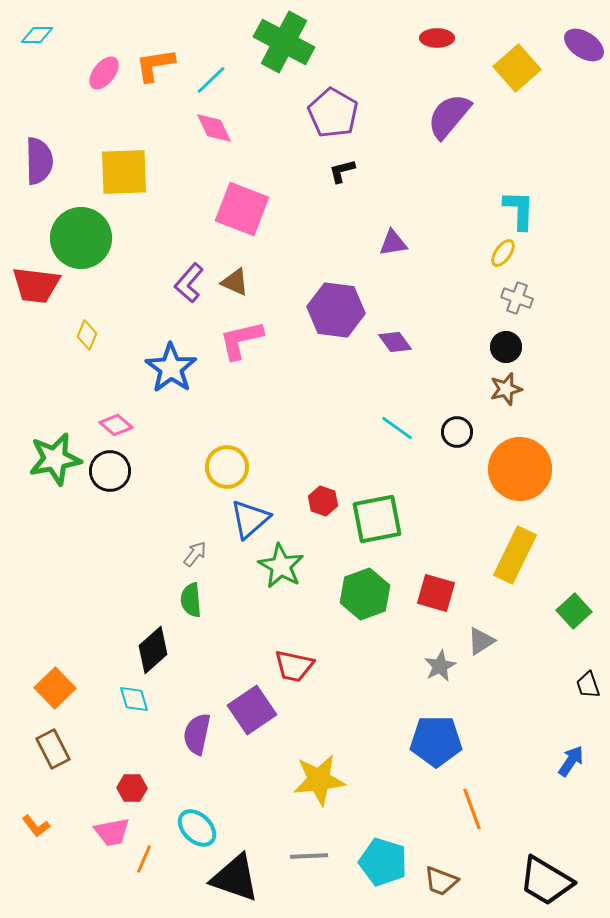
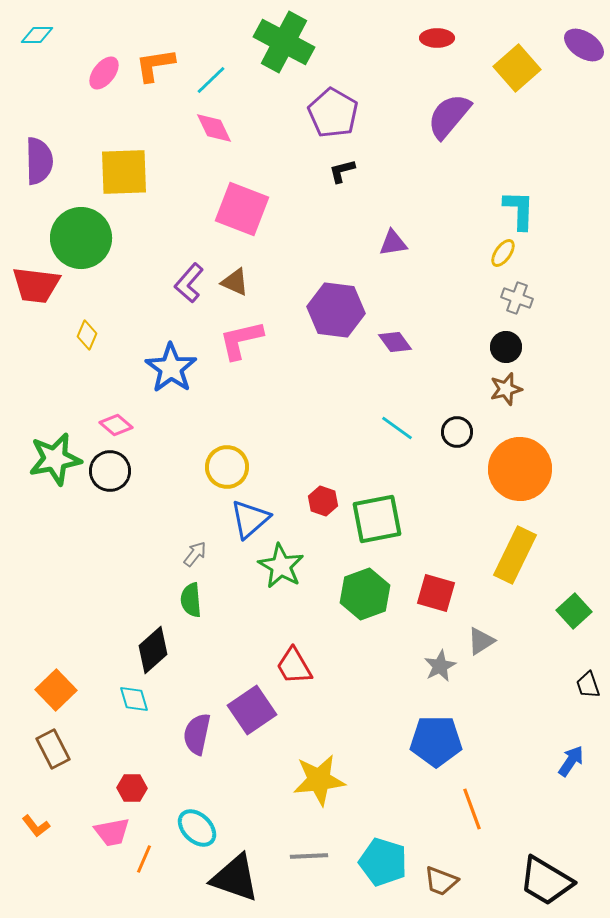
red trapezoid at (294, 666): rotated 48 degrees clockwise
orange square at (55, 688): moved 1 px right, 2 px down
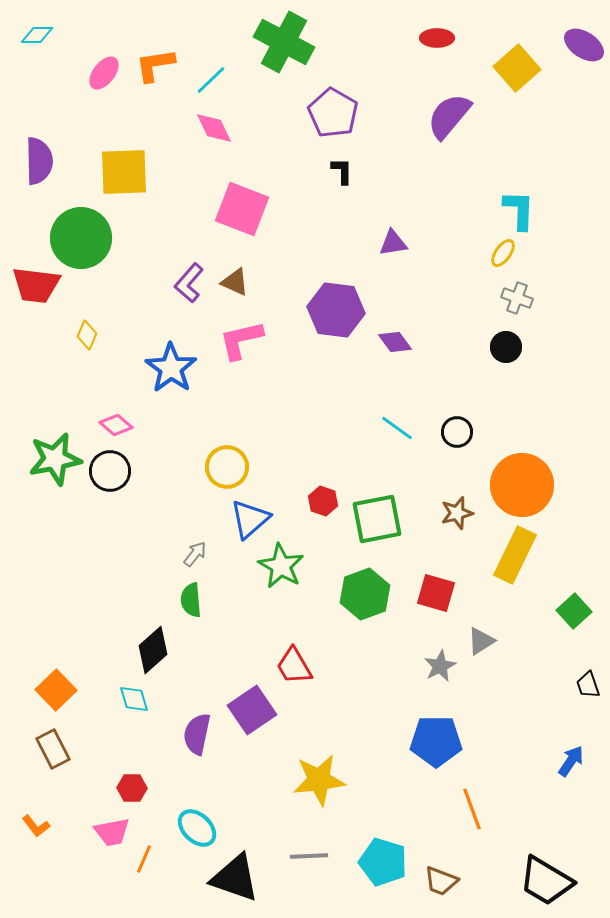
black L-shape at (342, 171): rotated 104 degrees clockwise
brown star at (506, 389): moved 49 px left, 124 px down
orange circle at (520, 469): moved 2 px right, 16 px down
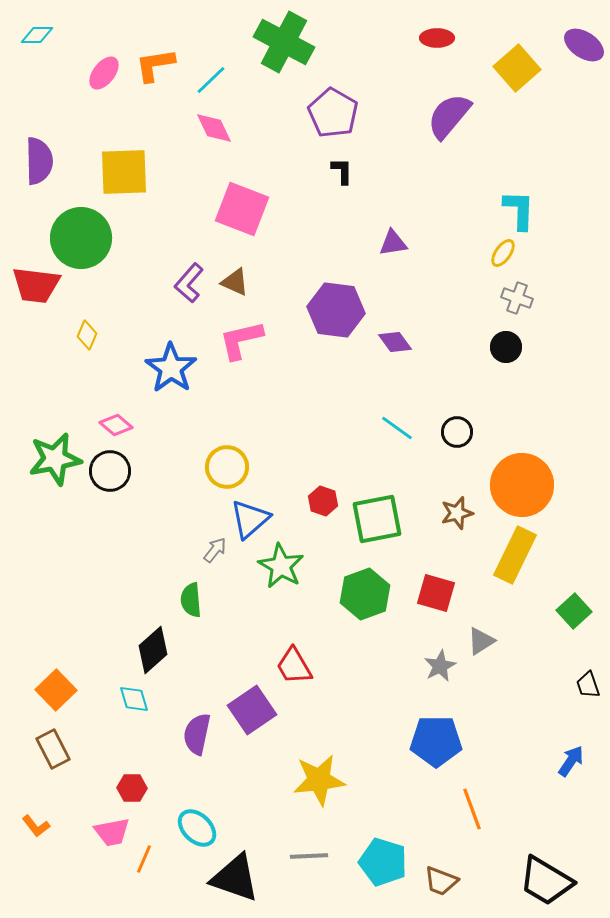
gray arrow at (195, 554): moved 20 px right, 4 px up
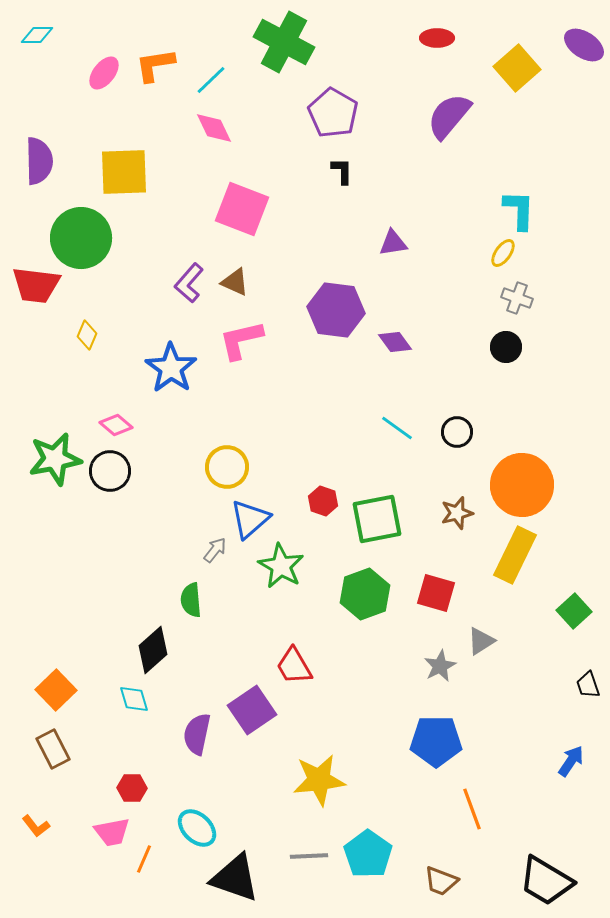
cyan pentagon at (383, 862): moved 15 px left, 8 px up; rotated 18 degrees clockwise
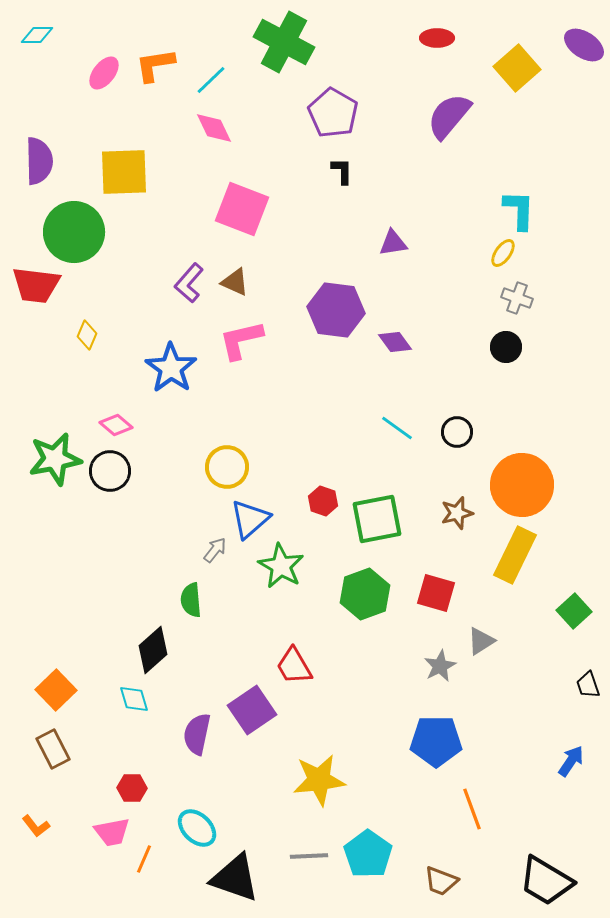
green circle at (81, 238): moved 7 px left, 6 px up
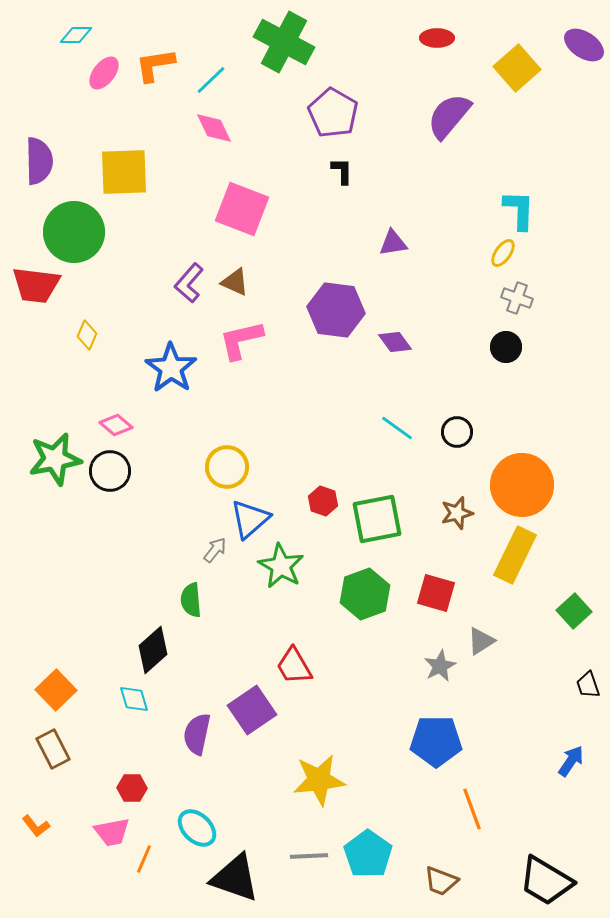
cyan diamond at (37, 35): moved 39 px right
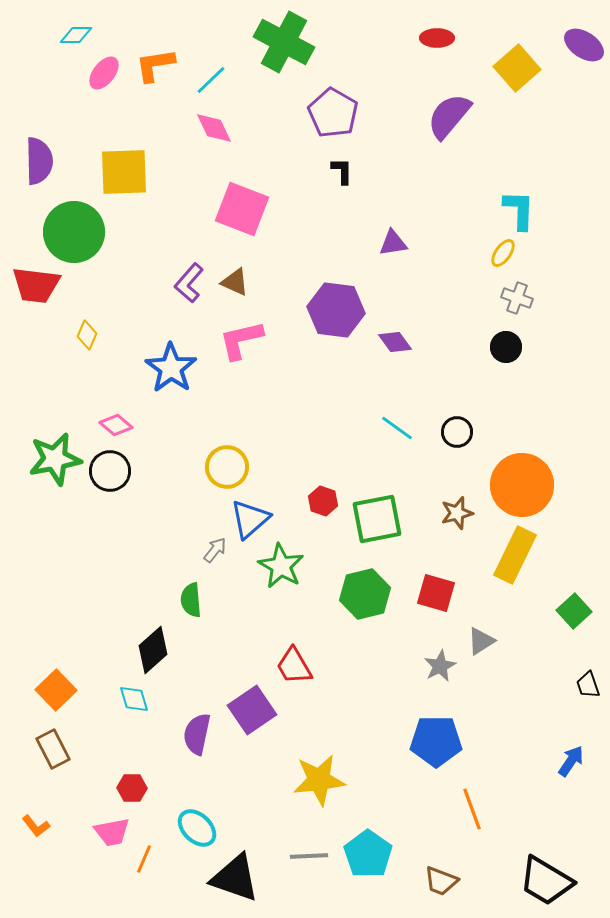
green hexagon at (365, 594): rotated 6 degrees clockwise
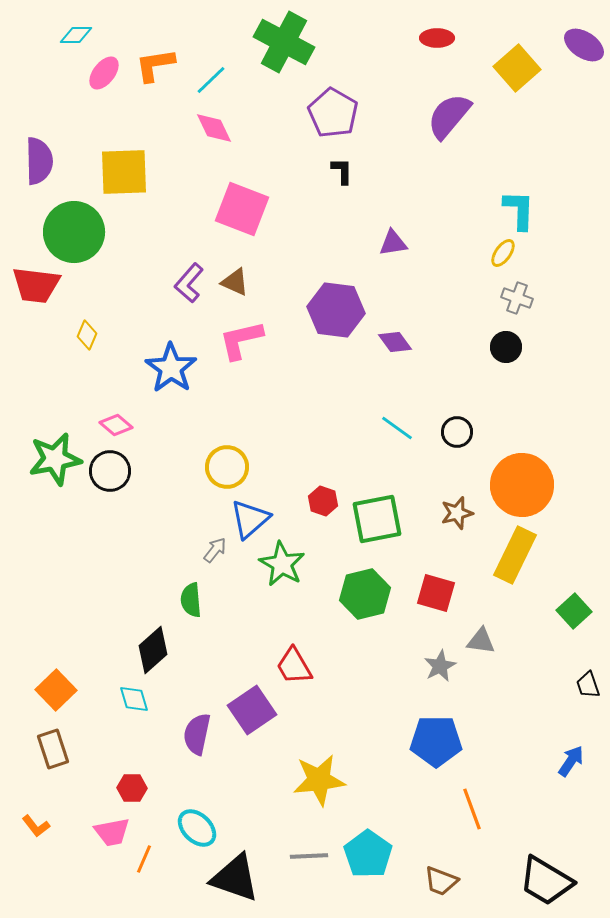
green star at (281, 566): moved 1 px right, 2 px up
gray triangle at (481, 641): rotated 40 degrees clockwise
brown rectangle at (53, 749): rotated 9 degrees clockwise
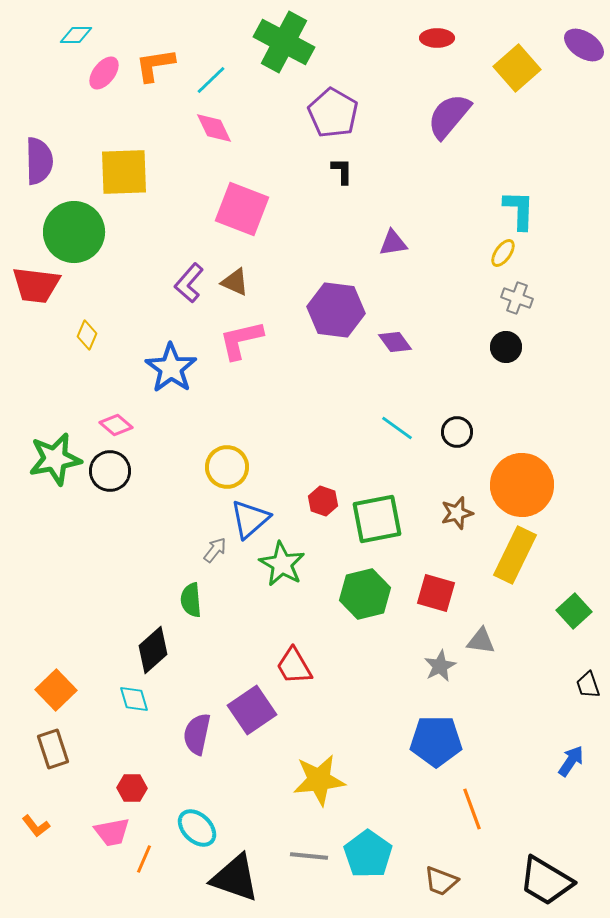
gray line at (309, 856): rotated 9 degrees clockwise
